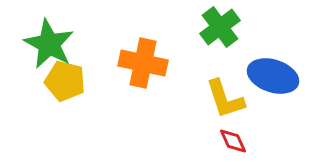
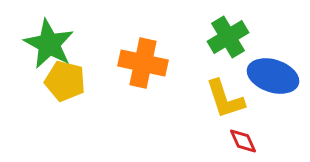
green cross: moved 8 px right, 10 px down; rotated 6 degrees clockwise
red diamond: moved 10 px right
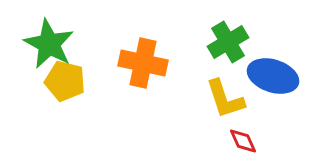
green cross: moved 5 px down
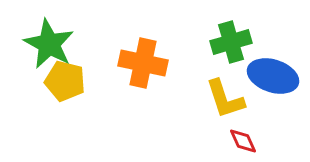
green cross: moved 3 px right; rotated 15 degrees clockwise
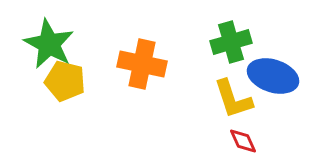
orange cross: moved 1 px left, 1 px down
yellow L-shape: moved 8 px right
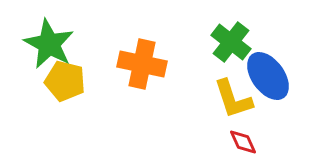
green cross: rotated 36 degrees counterclockwise
blue ellipse: moved 5 px left; rotated 36 degrees clockwise
red diamond: moved 1 px down
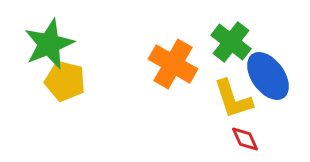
green star: rotated 21 degrees clockwise
orange cross: moved 31 px right; rotated 18 degrees clockwise
red diamond: moved 2 px right, 3 px up
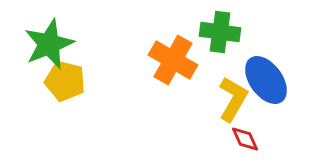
green cross: moved 11 px left, 10 px up; rotated 30 degrees counterclockwise
orange cross: moved 4 px up
blue ellipse: moved 2 px left, 4 px down
yellow L-shape: rotated 132 degrees counterclockwise
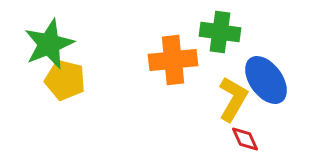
orange cross: rotated 36 degrees counterclockwise
yellow pentagon: moved 1 px up
